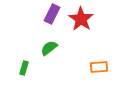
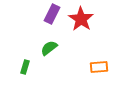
green rectangle: moved 1 px right, 1 px up
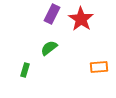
green rectangle: moved 3 px down
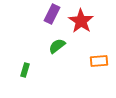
red star: moved 2 px down
green semicircle: moved 8 px right, 2 px up
orange rectangle: moved 6 px up
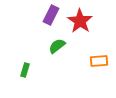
purple rectangle: moved 1 px left, 1 px down
red star: moved 1 px left
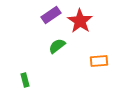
purple rectangle: rotated 30 degrees clockwise
green rectangle: moved 10 px down; rotated 32 degrees counterclockwise
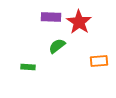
purple rectangle: moved 2 px down; rotated 36 degrees clockwise
red star: moved 1 px left, 1 px down
green rectangle: moved 3 px right, 13 px up; rotated 72 degrees counterclockwise
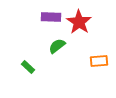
green rectangle: rotated 40 degrees clockwise
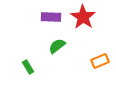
red star: moved 4 px right, 5 px up
orange rectangle: moved 1 px right; rotated 18 degrees counterclockwise
green rectangle: rotated 16 degrees clockwise
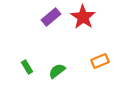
purple rectangle: rotated 42 degrees counterclockwise
green semicircle: moved 25 px down
green rectangle: moved 1 px left
